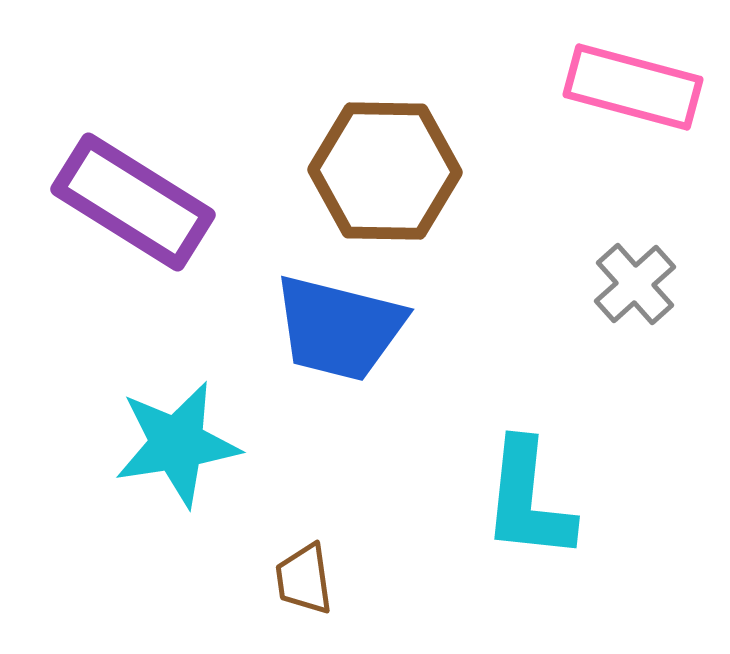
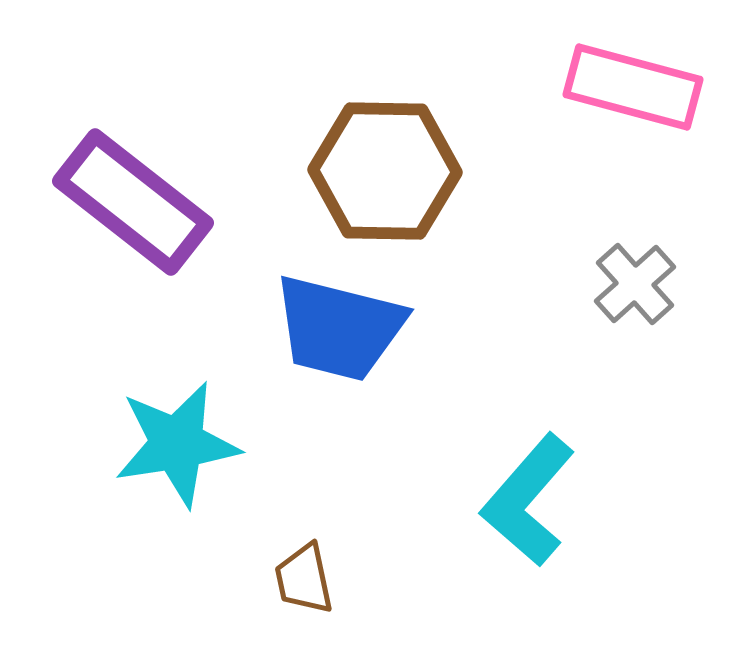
purple rectangle: rotated 6 degrees clockwise
cyan L-shape: rotated 35 degrees clockwise
brown trapezoid: rotated 4 degrees counterclockwise
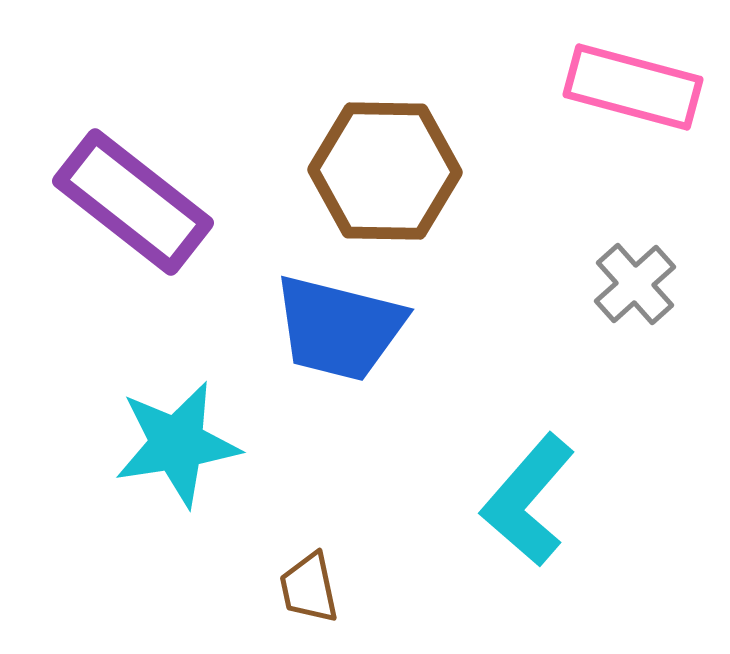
brown trapezoid: moved 5 px right, 9 px down
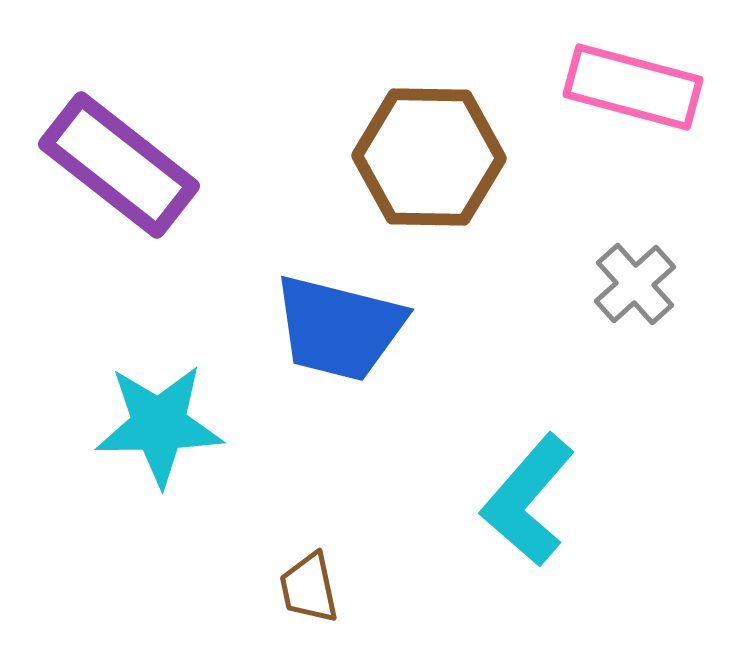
brown hexagon: moved 44 px right, 14 px up
purple rectangle: moved 14 px left, 37 px up
cyan star: moved 18 px left, 19 px up; rotated 8 degrees clockwise
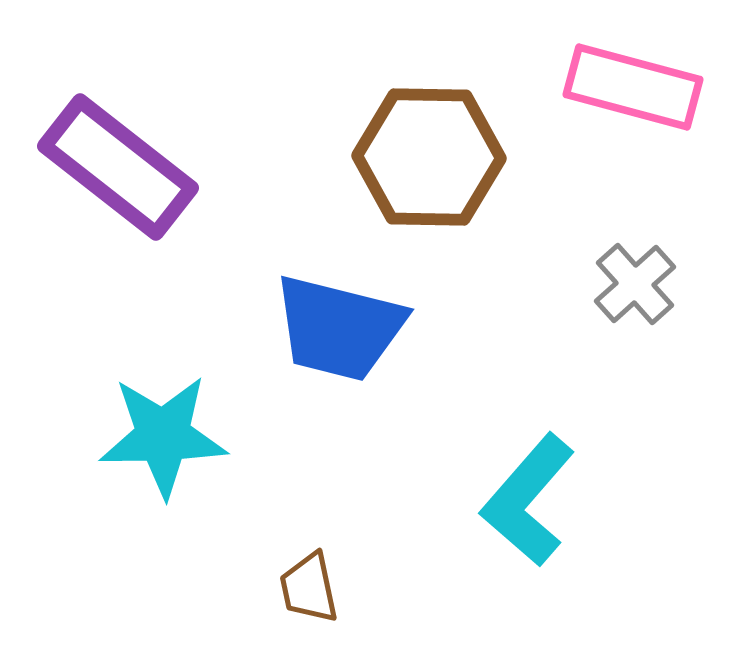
purple rectangle: moved 1 px left, 2 px down
cyan star: moved 4 px right, 11 px down
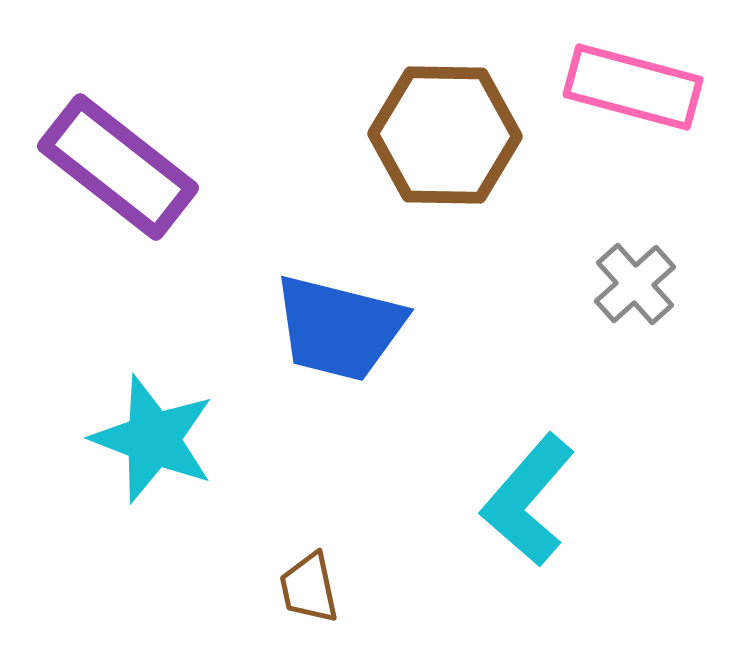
brown hexagon: moved 16 px right, 22 px up
cyan star: moved 10 px left, 3 px down; rotated 22 degrees clockwise
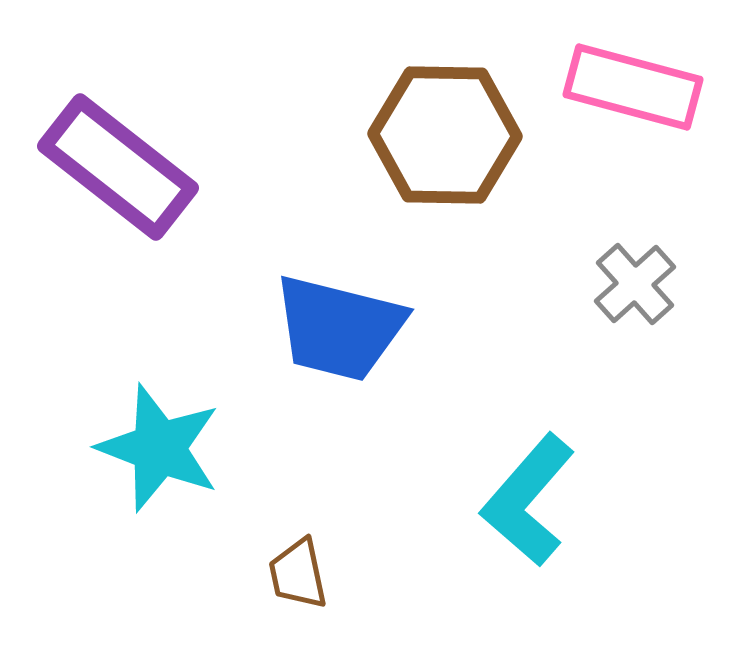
cyan star: moved 6 px right, 9 px down
brown trapezoid: moved 11 px left, 14 px up
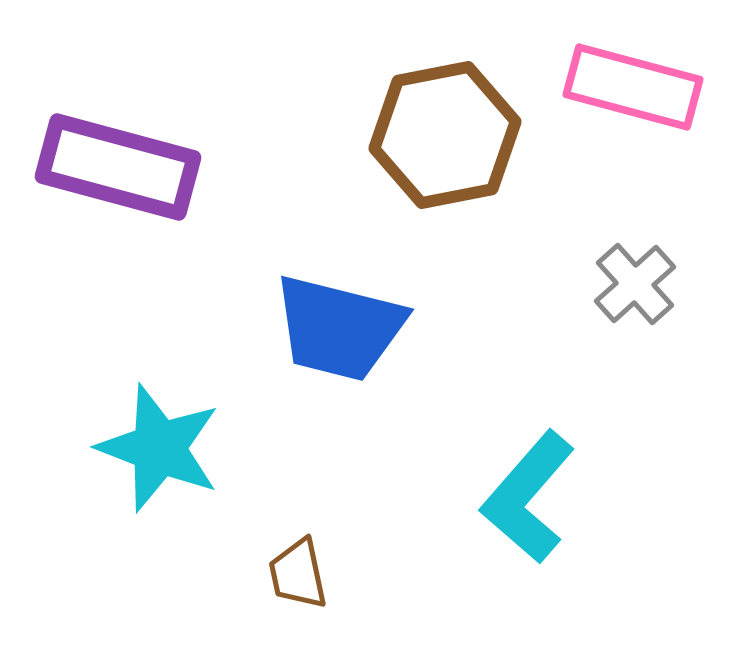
brown hexagon: rotated 12 degrees counterclockwise
purple rectangle: rotated 23 degrees counterclockwise
cyan L-shape: moved 3 px up
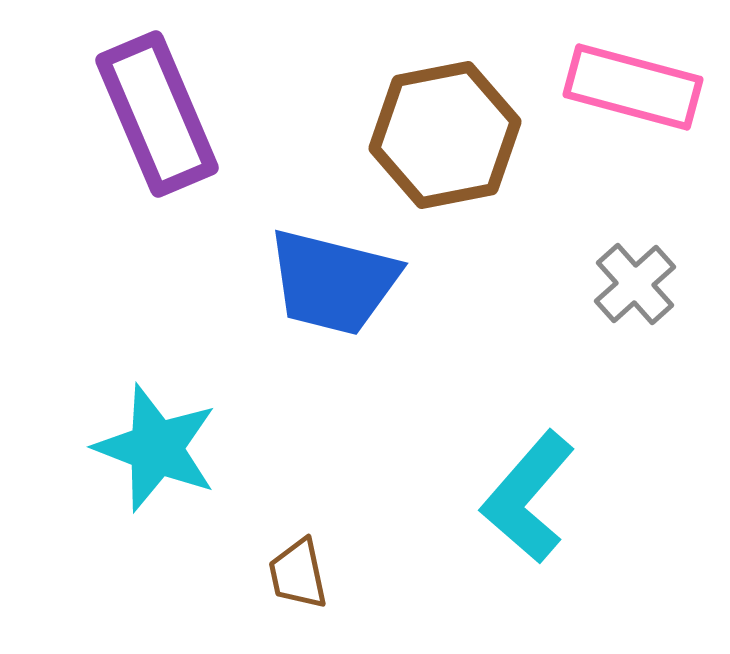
purple rectangle: moved 39 px right, 53 px up; rotated 52 degrees clockwise
blue trapezoid: moved 6 px left, 46 px up
cyan star: moved 3 px left
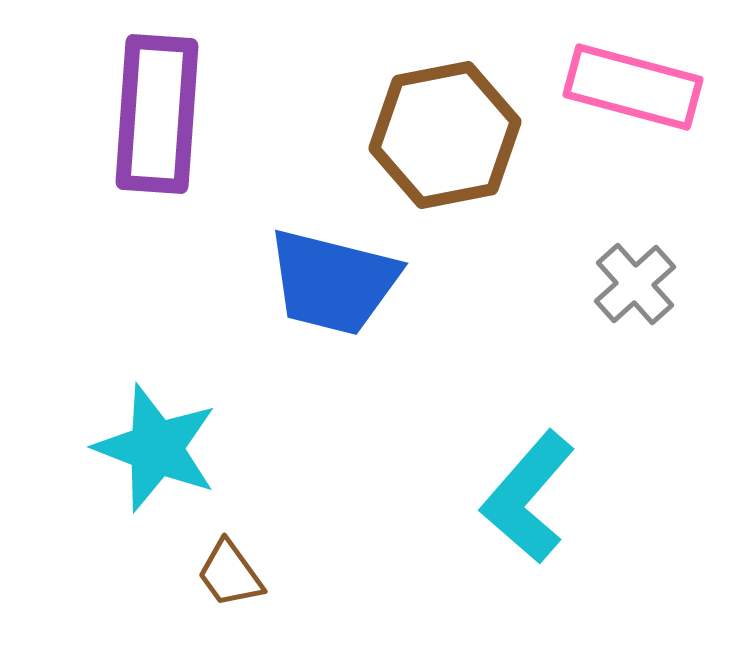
purple rectangle: rotated 27 degrees clockwise
brown trapezoid: moved 68 px left; rotated 24 degrees counterclockwise
